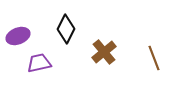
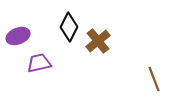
black diamond: moved 3 px right, 2 px up
brown cross: moved 6 px left, 11 px up
brown line: moved 21 px down
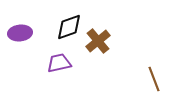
black diamond: rotated 44 degrees clockwise
purple ellipse: moved 2 px right, 3 px up; rotated 15 degrees clockwise
purple trapezoid: moved 20 px right
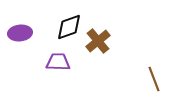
purple trapezoid: moved 1 px left, 1 px up; rotated 15 degrees clockwise
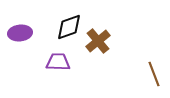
brown line: moved 5 px up
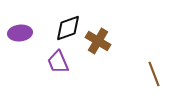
black diamond: moved 1 px left, 1 px down
brown cross: rotated 20 degrees counterclockwise
purple trapezoid: rotated 115 degrees counterclockwise
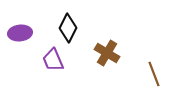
black diamond: rotated 44 degrees counterclockwise
brown cross: moved 9 px right, 12 px down
purple trapezoid: moved 5 px left, 2 px up
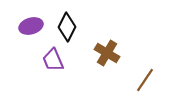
black diamond: moved 1 px left, 1 px up
purple ellipse: moved 11 px right, 7 px up; rotated 10 degrees counterclockwise
brown line: moved 9 px left, 6 px down; rotated 55 degrees clockwise
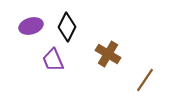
brown cross: moved 1 px right, 1 px down
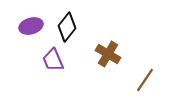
black diamond: rotated 12 degrees clockwise
